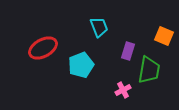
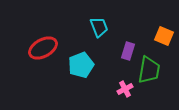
pink cross: moved 2 px right, 1 px up
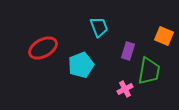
green trapezoid: moved 1 px down
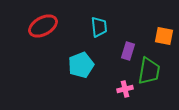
cyan trapezoid: rotated 15 degrees clockwise
orange square: rotated 12 degrees counterclockwise
red ellipse: moved 22 px up
pink cross: rotated 14 degrees clockwise
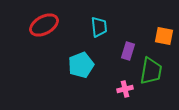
red ellipse: moved 1 px right, 1 px up
green trapezoid: moved 2 px right
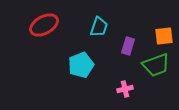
cyan trapezoid: rotated 25 degrees clockwise
orange square: rotated 18 degrees counterclockwise
purple rectangle: moved 5 px up
green trapezoid: moved 5 px right, 6 px up; rotated 60 degrees clockwise
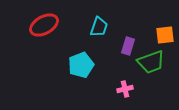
orange square: moved 1 px right, 1 px up
green trapezoid: moved 5 px left, 3 px up
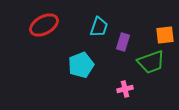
purple rectangle: moved 5 px left, 4 px up
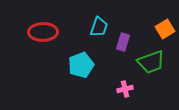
red ellipse: moved 1 px left, 7 px down; rotated 28 degrees clockwise
orange square: moved 6 px up; rotated 24 degrees counterclockwise
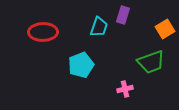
purple rectangle: moved 27 px up
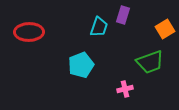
red ellipse: moved 14 px left
green trapezoid: moved 1 px left
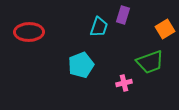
pink cross: moved 1 px left, 6 px up
